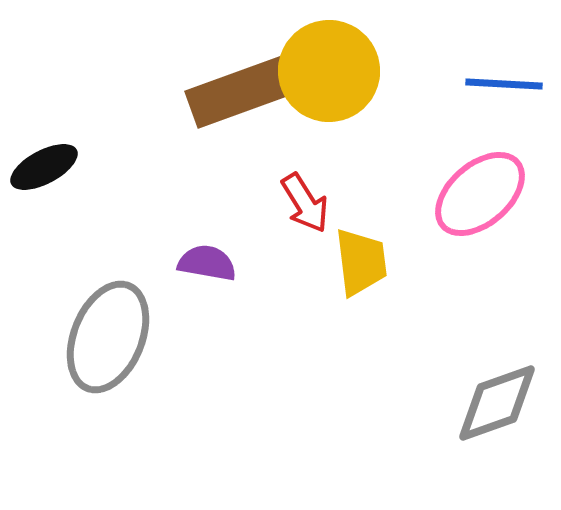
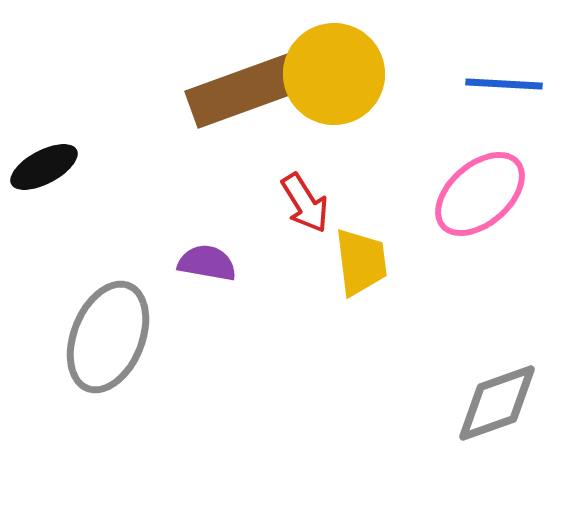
yellow circle: moved 5 px right, 3 px down
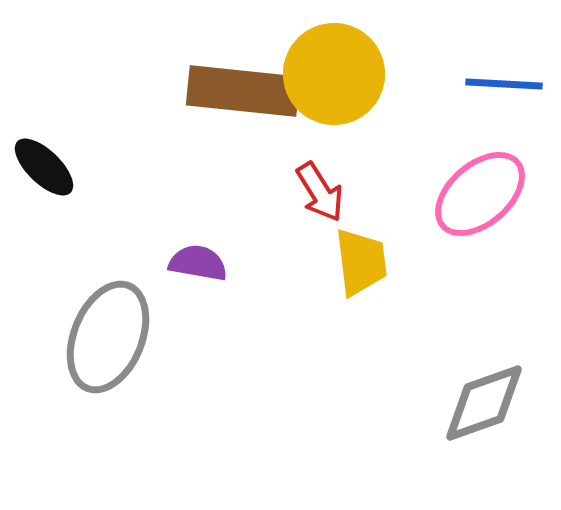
brown rectangle: rotated 26 degrees clockwise
black ellipse: rotated 72 degrees clockwise
red arrow: moved 15 px right, 11 px up
purple semicircle: moved 9 px left
gray diamond: moved 13 px left
